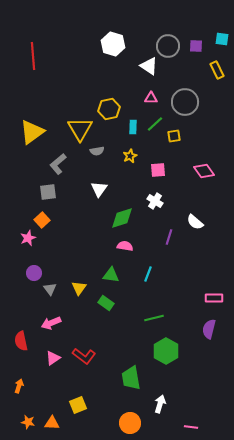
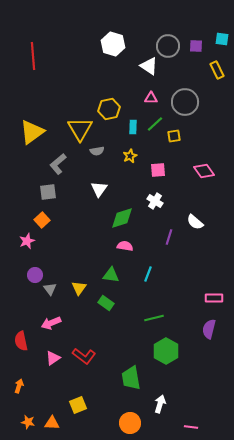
pink star at (28, 238): moved 1 px left, 3 px down
purple circle at (34, 273): moved 1 px right, 2 px down
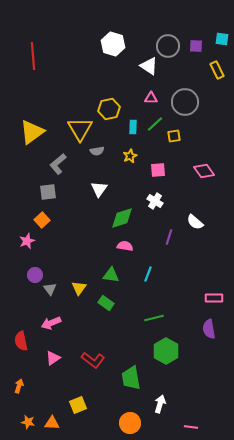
purple semicircle at (209, 329): rotated 24 degrees counterclockwise
red L-shape at (84, 356): moved 9 px right, 4 px down
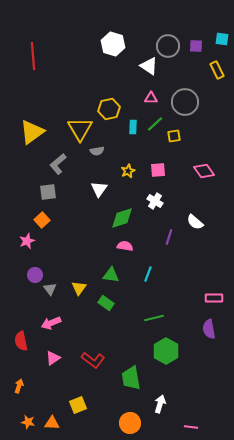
yellow star at (130, 156): moved 2 px left, 15 px down
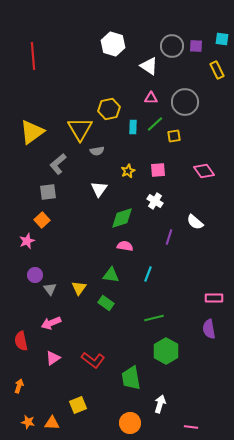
gray circle at (168, 46): moved 4 px right
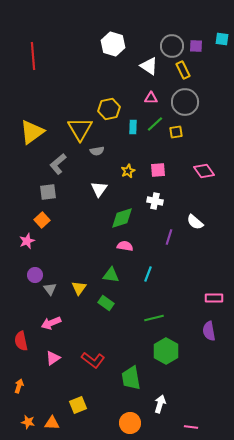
yellow rectangle at (217, 70): moved 34 px left
yellow square at (174, 136): moved 2 px right, 4 px up
white cross at (155, 201): rotated 21 degrees counterclockwise
purple semicircle at (209, 329): moved 2 px down
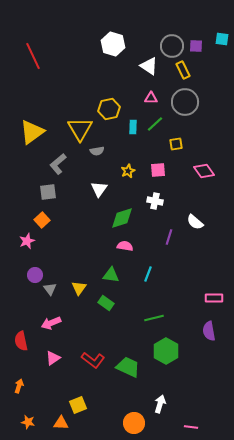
red line at (33, 56): rotated 20 degrees counterclockwise
yellow square at (176, 132): moved 12 px down
green trapezoid at (131, 378): moved 3 px left, 11 px up; rotated 125 degrees clockwise
orange triangle at (52, 423): moved 9 px right
orange circle at (130, 423): moved 4 px right
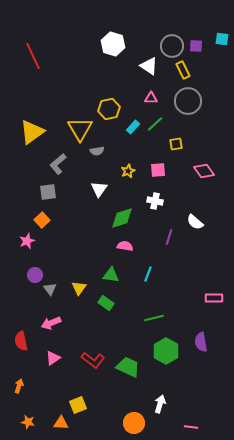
gray circle at (185, 102): moved 3 px right, 1 px up
cyan rectangle at (133, 127): rotated 40 degrees clockwise
purple semicircle at (209, 331): moved 8 px left, 11 px down
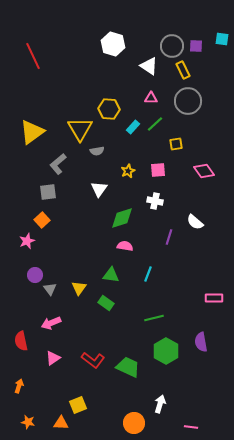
yellow hexagon at (109, 109): rotated 15 degrees clockwise
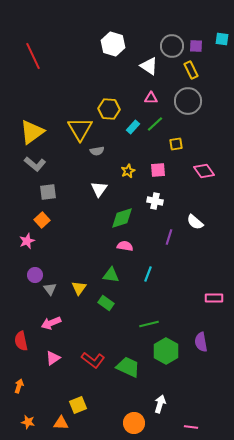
yellow rectangle at (183, 70): moved 8 px right
gray L-shape at (58, 164): moved 23 px left; rotated 100 degrees counterclockwise
green line at (154, 318): moved 5 px left, 6 px down
